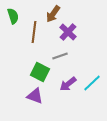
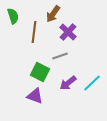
purple arrow: moved 1 px up
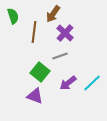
purple cross: moved 3 px left, 1 px down
green square: rotated 12 degrees clockwise
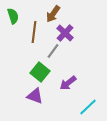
gray line: moved 7 px left, 5 px up; rotated 35 degrees counterclockwise
cyan line: moved 4 px left, 24 px down
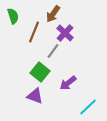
brown line: rotated 15 degrees clockwise
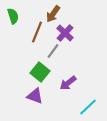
brown line: moved 3 px right
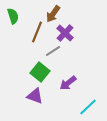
gray line: rotated 21 degrees clockwise
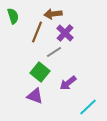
brown arrow: rotated 48 degrees clockwise
gray line: moved 1 px right, 1 px down
